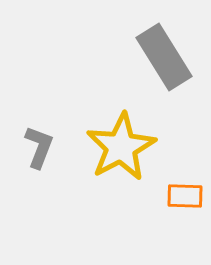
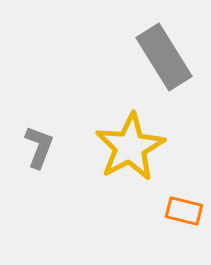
yellow star: moved 9 px right
orange rectangle: moved 1 px left, 15 px down; rotated 12 degrees clockwise
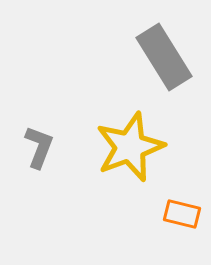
yellow star: rotated 8 degrees clockwise
orange rectangle: moved 2 px left, 3 px down
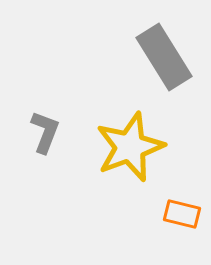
gray L-shape: moved 6 px right, 15 px up
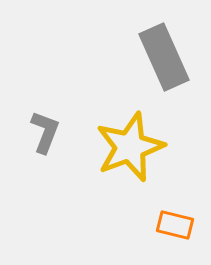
gray rectangle: rotated 8 degrees clockwise
orange rectangle: moved 7 px left, 11 px down
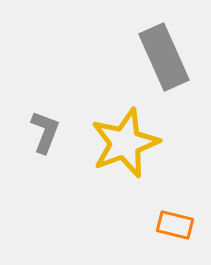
yellow star: moved 5 px left, 4 px up
